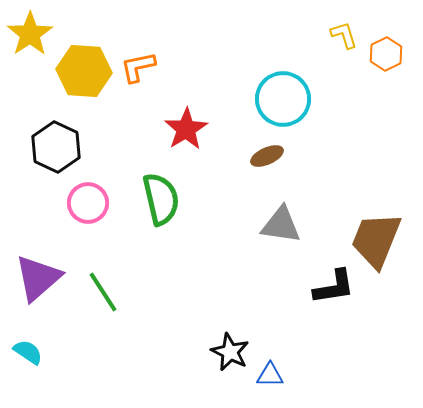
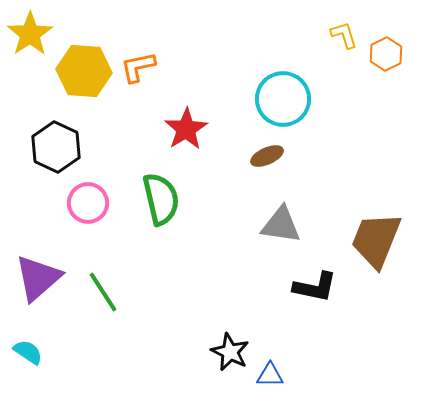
black L-shape: moved 19 px left; rotated 21 degrees clockwise
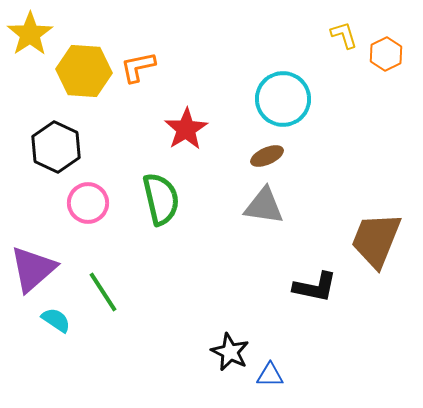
gray triangle: moved 17 px left, 19 px up
purple triangle: moved 5 px left, 9 px up
cyan semicircle: moved 28 px right, 32 px up
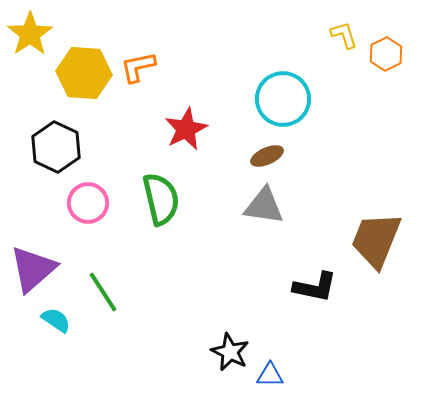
yellow hexagon: moved 2 px down
red star: rotated 6 degrees clockwise
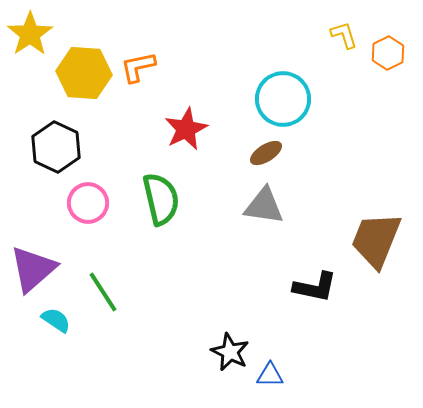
orange hexagon: moved 2 px right, 1 px up
brown ellipse: moved 1 px left, 3 px up; rotated 8 degrees counterclockwise
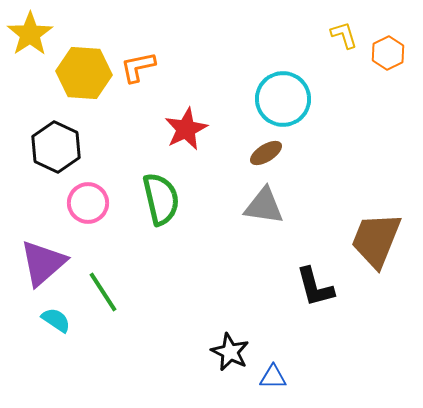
purple triangle: moved 10 px right, 6 px up
black L-shape: rotated 63 degrees clockwise
blue triangle: moved 3 px right, 2 px down
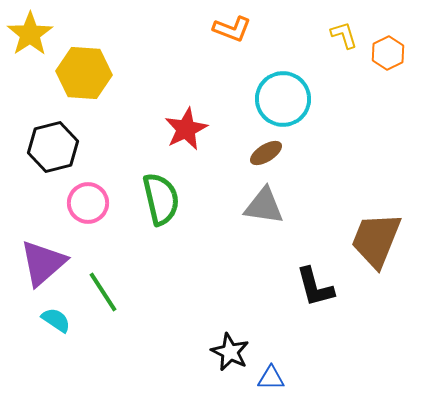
orange L-shape: moved 94 px right, 38 px up; rotated 147 degrees counterclockwise
black hexagon: moved 3 px left; rotated 21 degrees clockwise
blue triangle: moved 2 px left, 1 px down
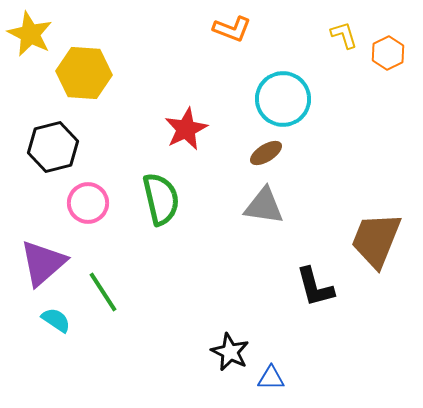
yellow star: rotated 12 degrees counterclockwise
